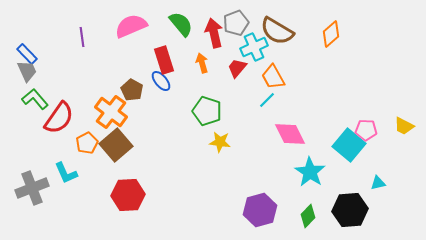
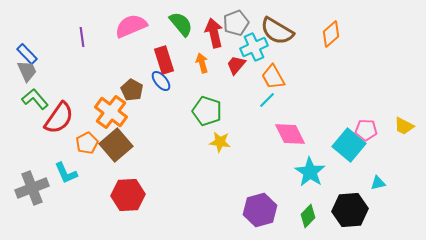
red trapezoid: moved 1 px left, 3 px up
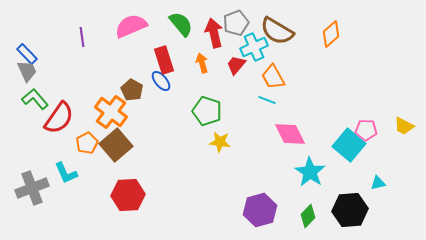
cyan line: rotated 66 degrees clockwise
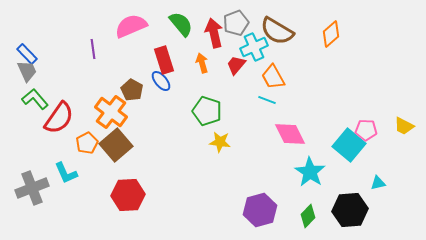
purple line: moved 11 px right, 12 px down
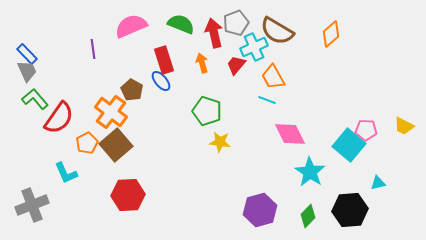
green semicircle: rotated 28 degrees counterclockwise
gray cross: moved 17 px down
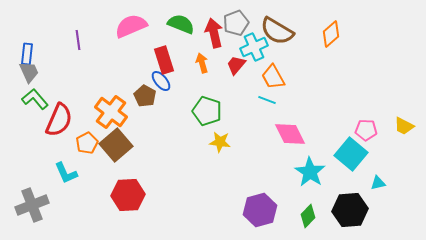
purple line: moved 15 px left, 9 px up
blue rectangle: rotated 50 degrees clockwise
gray trapezoid: moved 2 px right, 1 px down
brown pentagon: moved 13 px right, 6 px down
red semicircle: moved 2 px down; rotated 12 degrees counterclockwise
cyan square: moved 2 px right, 9 px down
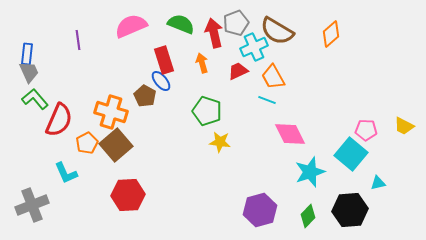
red trapezoid: moved 2 px right, 6 px down; rotated 25 degrees clockwise
orange cross: rotated 20 degrees counterclockwise
cyan star: rotated 20 degrees clockwise
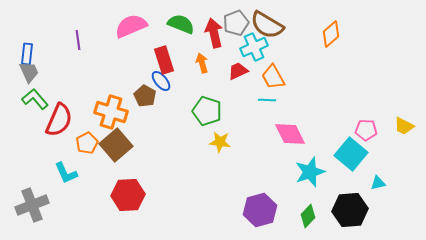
brown semicircle: moved 10 px left, 6 px up
cyan line: rotated 18 degrees counterclockwise
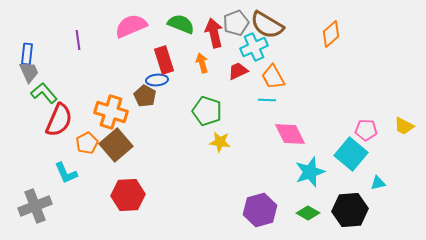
blue ellipse: moved 4 px left, 1 px up; rotated 55 degrees counterclockwise
green L-shape: moved 9 px right, 6 px up
gray cross: moved 3 px right, 1 px down
green diamond: moved 3 px up; rotated 75 degrees clockwise
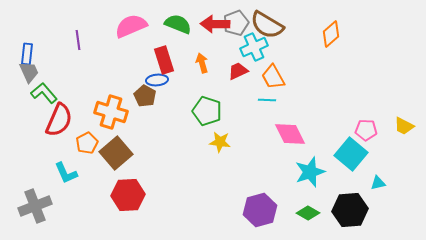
green semicircle: moved 3 px left
red arrow: moved 1 px right, 9 px up; rotated 76 degrees counterclockwise
brown square: moved 8 px down
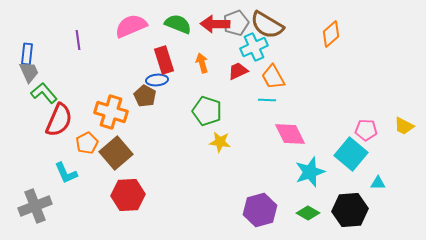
cyan triangle: rotated 14 degrees clockwise
